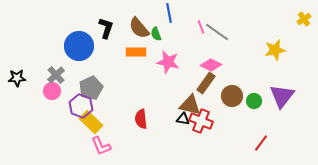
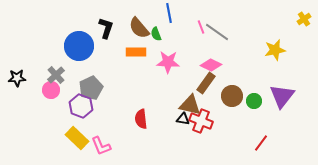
pink star: rotated 10 degrees counterclockwise
pink circle: moved 1 px left, 1 px up
yellow rectangle: moved 14 px left, 16 px down
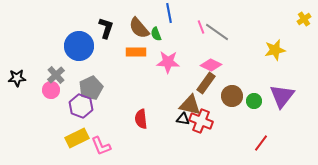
yellow rectangle: rotated 70 degrees counterclockwise
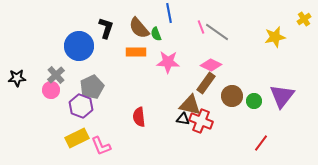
yellow star: moved 13 px up
gray pentagon: moved 1 px right, 1 px up
red semicircle: moved 2 px left, 2 px up
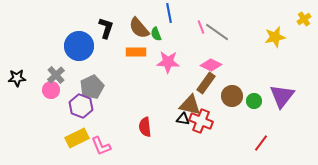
red semicircle: moved 6 px right, 10 px down
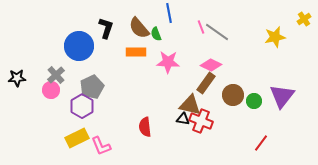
brown circle: moved 1 px right, 1 px up
purple hexagon: moved 1 px right; rotated 10 degrees clockwise
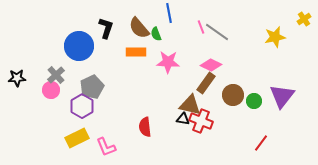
pink L-shape: moved 5 px right, 1 px down
